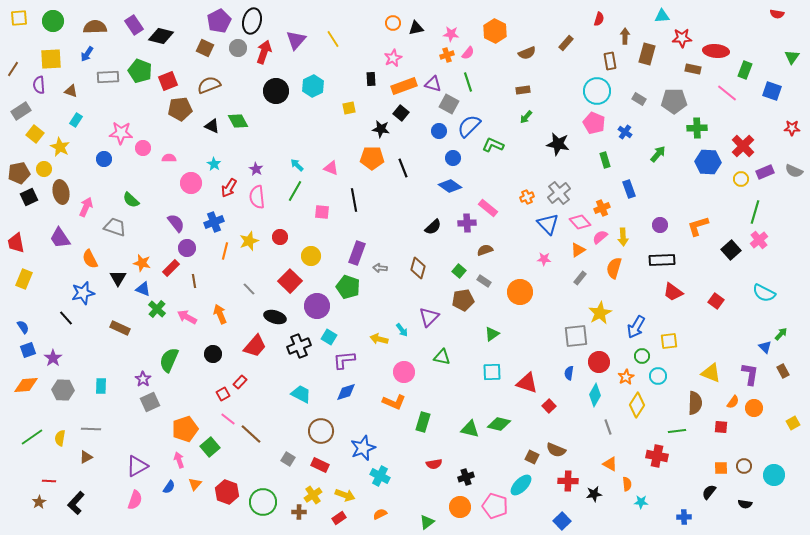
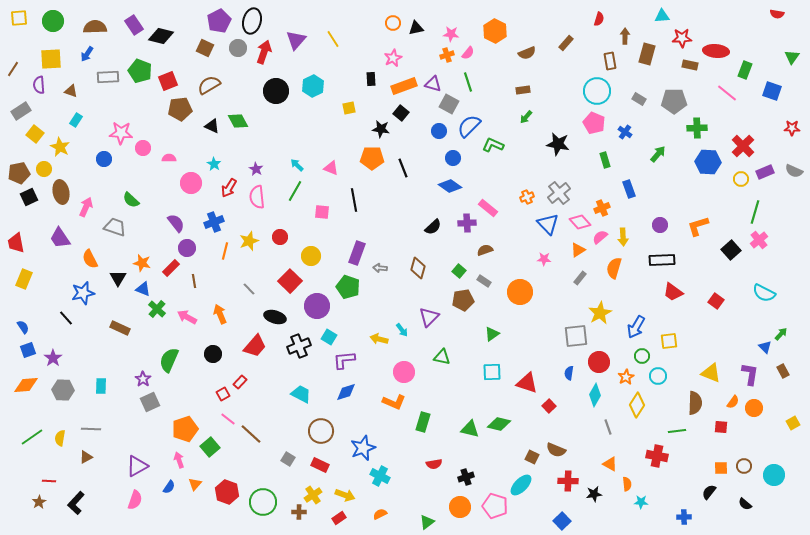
brown rectangle at (693, 69): moved 3 px left, 4 px up
brown semicircle at (209, 85): rotated 10 degrees counterclockwise
black semicircle at (745, 504): rotated 32 degrees clockwise
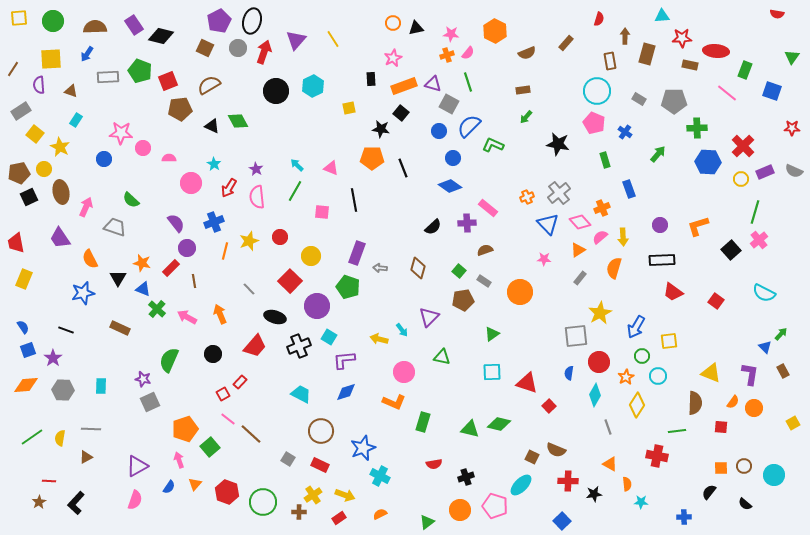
black line at (66, 318): moved 12 px down; rotated 28 degrees counterclockwise
purple star at (143, 379): rotated 21 degrees counterclockwise
orange circle at (460, 507): moved 3 px down
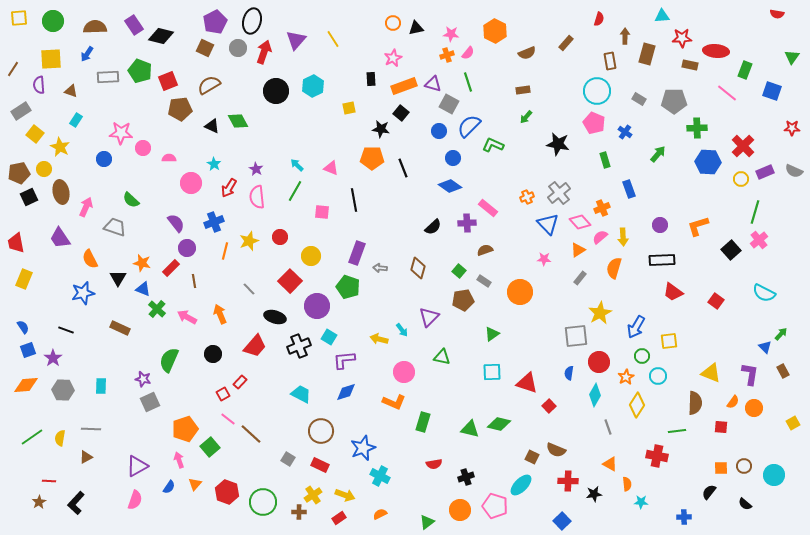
purple pentagon at (219, 21): moved 4 px left, 1 px down
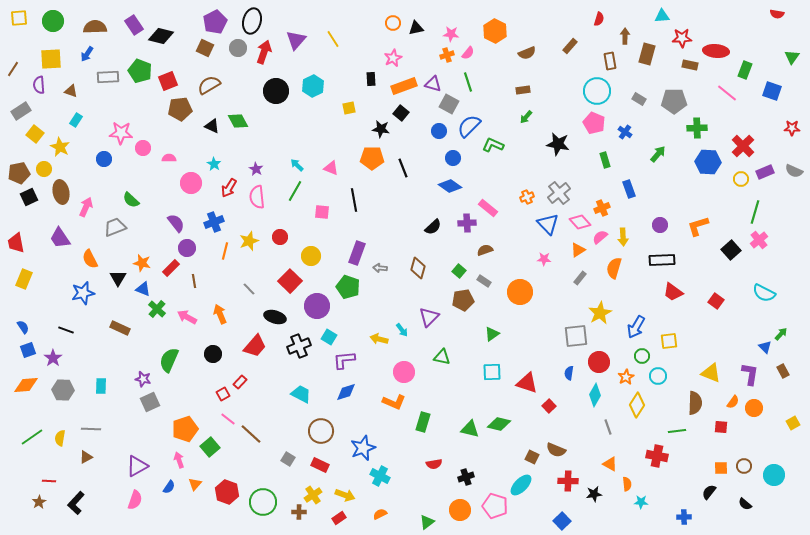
brown rectangle at (566, 43): moved 4 px right, 3 px down
gray trapezoid at (115, 227): rotated 40 degrees counterclockwise
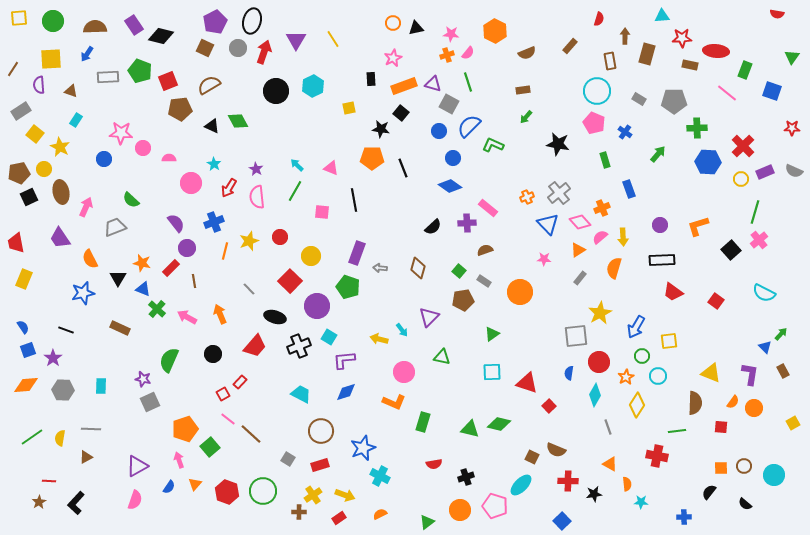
purple triangle at (296, 40): rotated 10 degrees counterclockwise
red rectangle at (320, 465): rotated 42 degrees counterclockwise
green circle at (263, 502): moved 11 px up
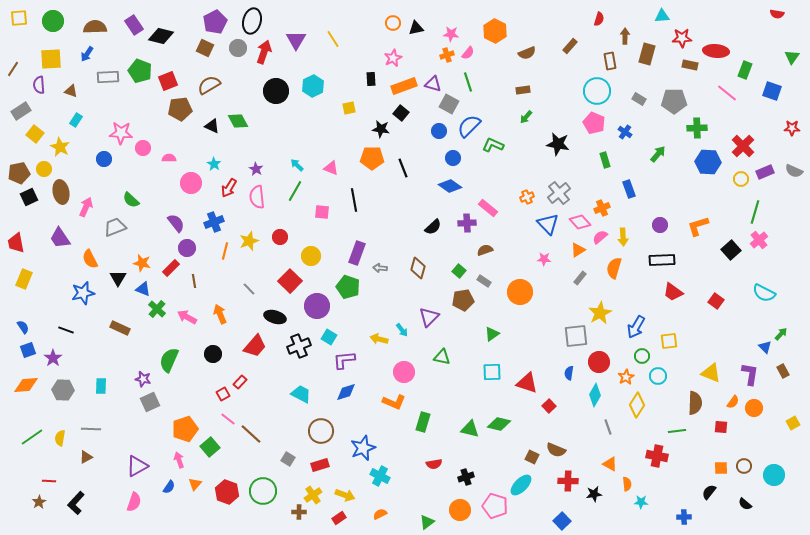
pink semicircle at (135, 500): moved 1 px left, 2 px down
